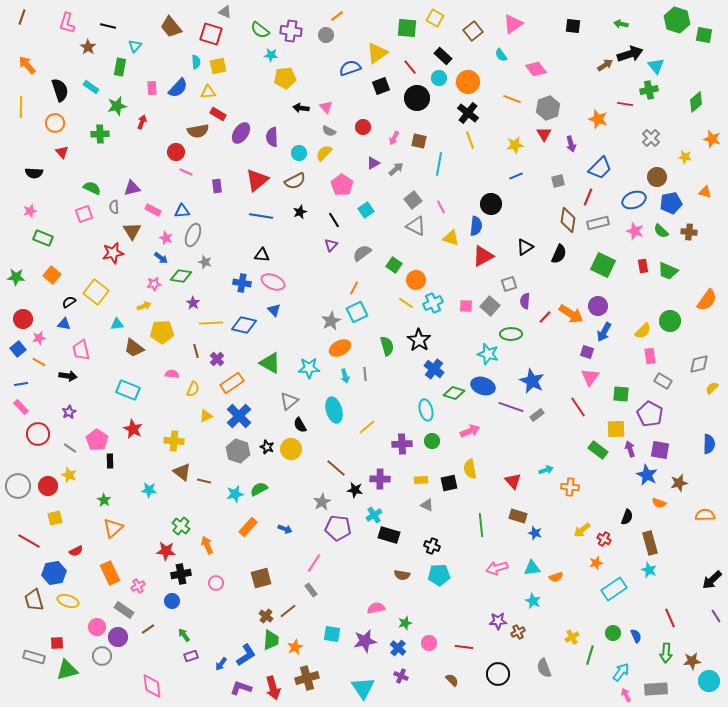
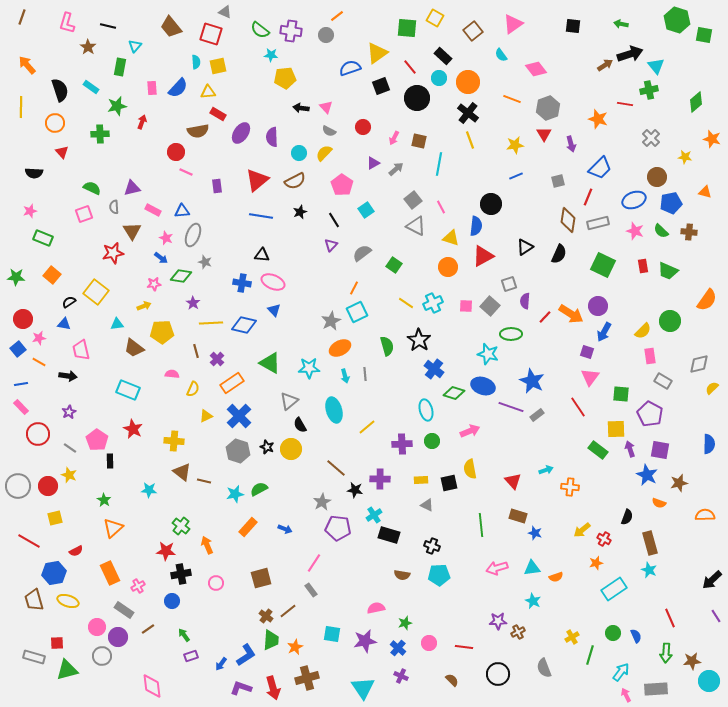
orange circle at (416, 280): moved 32 px right, 13 px up
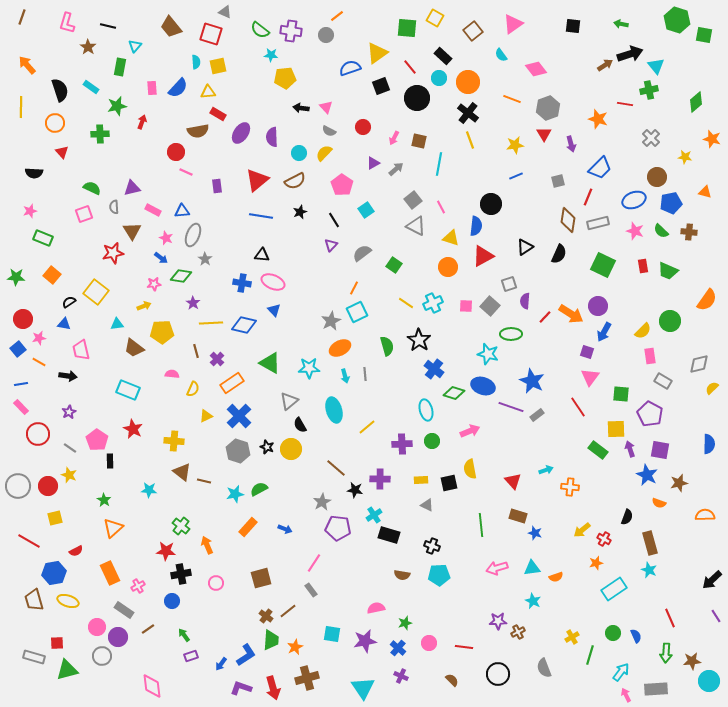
gray star at (205, 262): moved 3 px up; rotated 16 degrees clockwise
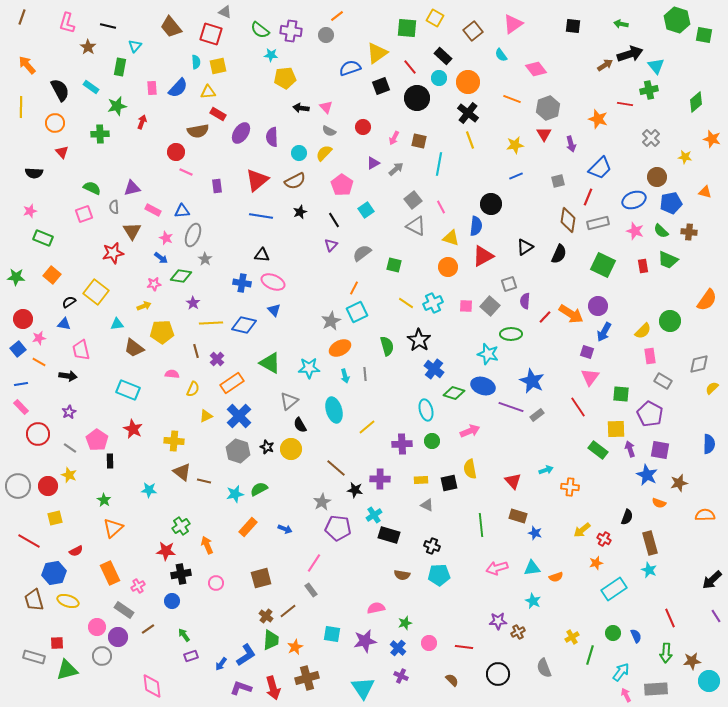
black semicircle at (60, 90): rotated 10 degrees counterclockwise
green square at (394, 265): rotated 21 degrees counterclockwise
green trapezoid at (668, 271): moved 11 px up
green cross at (181, 526): rotated 18 degrees clockwise
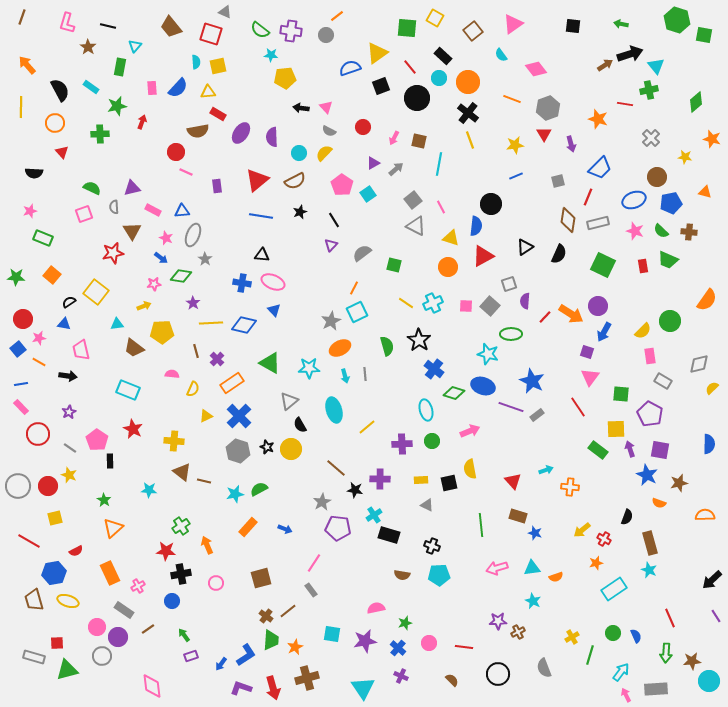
cyan square at (366, 210): moved 2 px right, 16 px up
